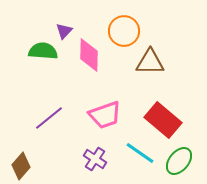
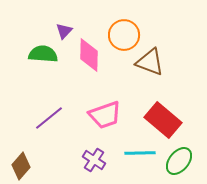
orange circle: moved 4 px down
green semicircle: moved 3 px down
brown triangle: rotated 20 degrees clockwise
cyan line: rotated 36 degrees counterclockwise
purple cross: moved 1 px left, 1 px down
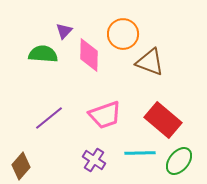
orange circle: moved 1 px left, 1 px up
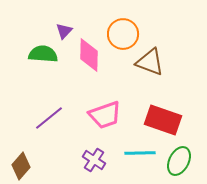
red rectangle: rotated 21 degrees counterclockwise
green ellipse: rotated 12 degrees counterclockwise
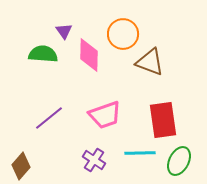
purple triangle: rotated 18 degrees counterclockwise
red rectangle: rotated 63 degrees clockwise
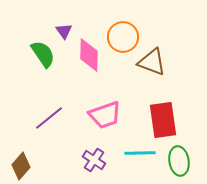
orange circle: moved 3 px down
green semicircle: rotated 52 degrees clockwise
brown triangle: moved 2 px right
green ellipse: rotated 36 degrees counterclockwise
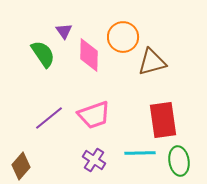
brown triangle: rotated 36 degrees counterclockwise
pink trapezoid: moved 11 px left
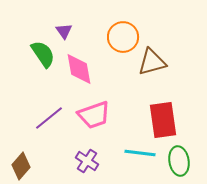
pink diamond: moved 10 px left, 14 px down; rotated 12 degrees counterclockwise
cyan line: rotated 8 degrees clockwise
purple cross: moved 7 px left, 1 px down
